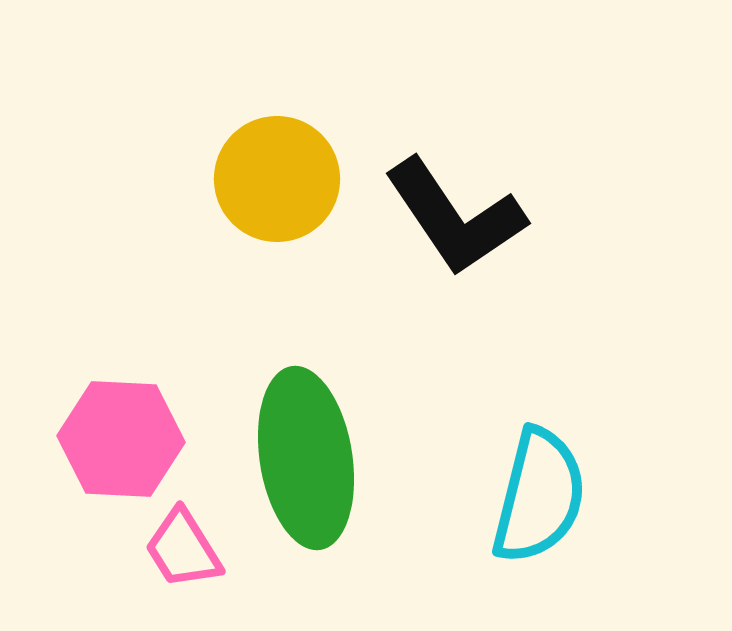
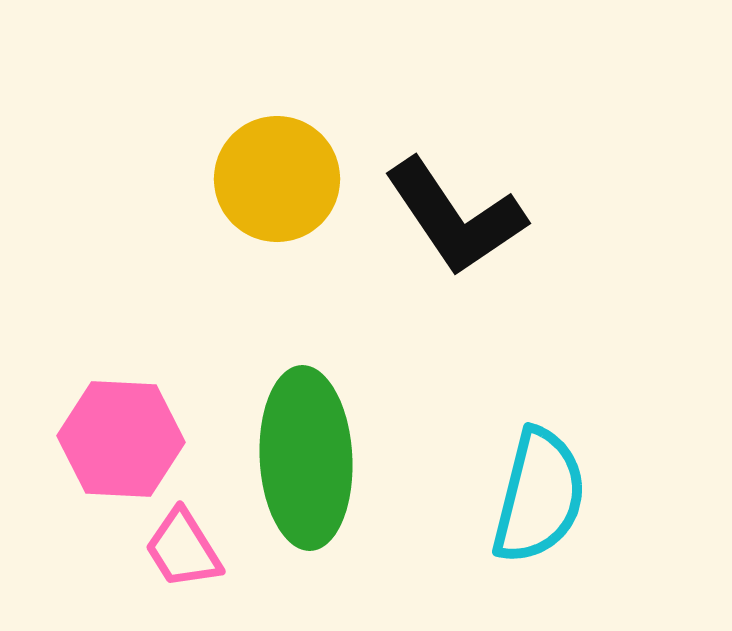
green ellipse: rotated 6 degrees clockwise
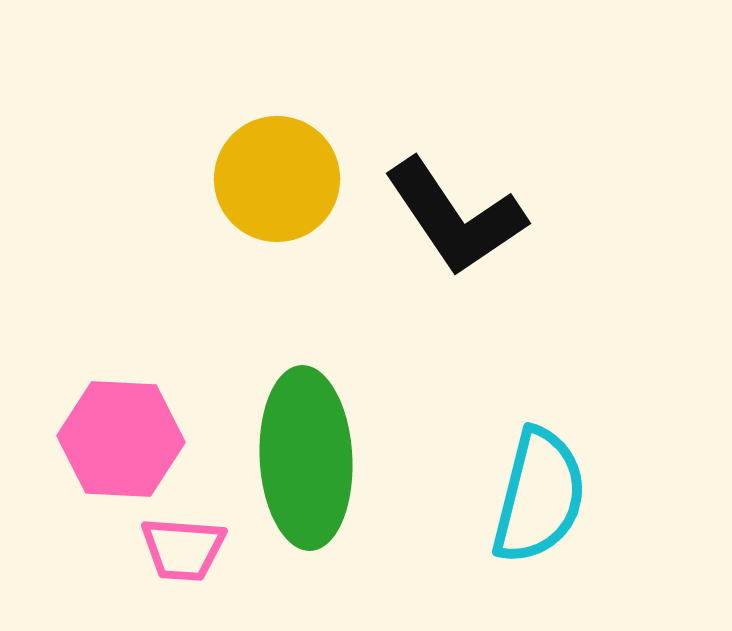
pink trapezoid: rotated 54 degrees counterclockwise
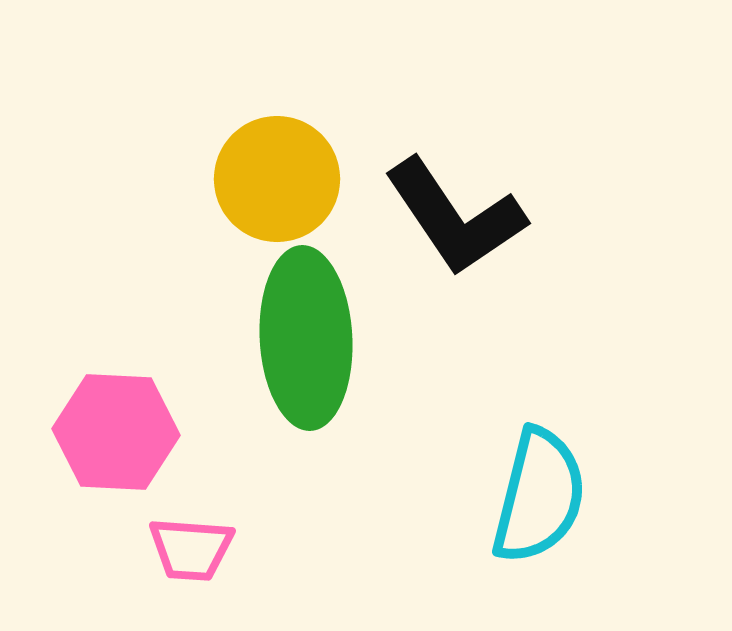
pink hexagon: moved 5 px left, 7 px up
green ellipse: moved 120 px up
pink trapezoid: moved 8 px right
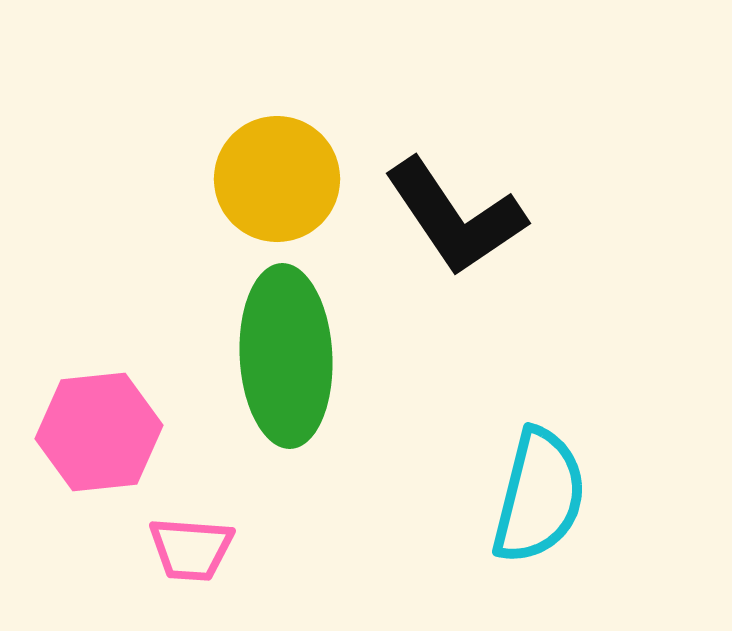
green ellipse: moved 20 px left, 18 px down
pink hexagon: moved 17 px left; rotated 9 degrees counterclockwise
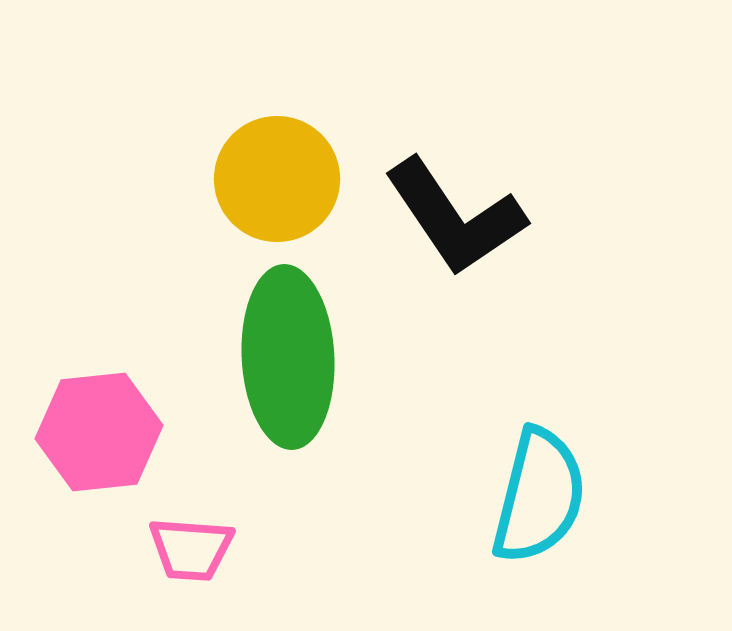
green ellipse: moved 2 px right, 1 px down
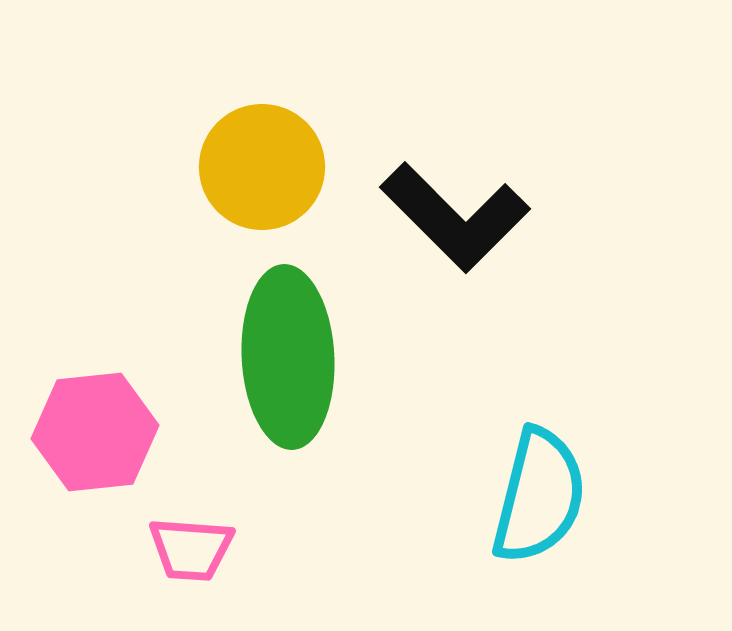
yellow circle: moved 15 px left, 12 px up
black L-shape: rotated 11 degrees counterclockwise
pink hexagon: moved 4 px left
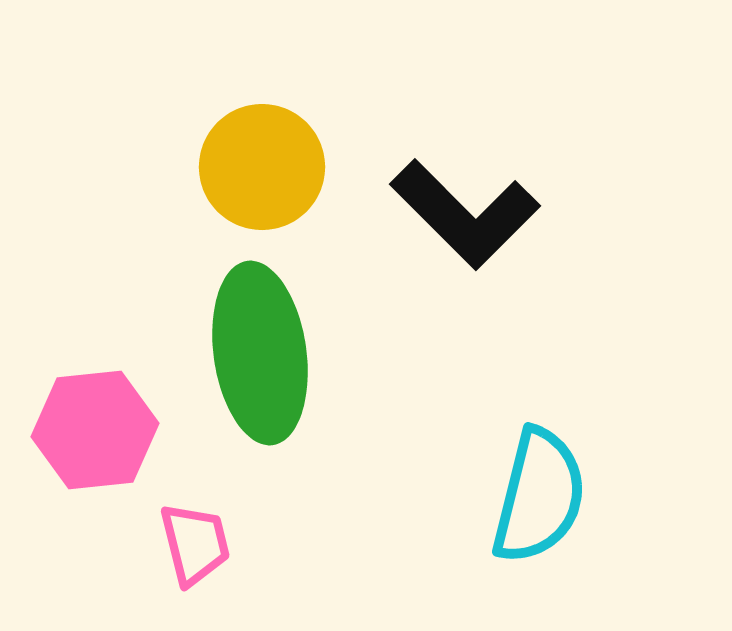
black L-shape: moved 10 px right, 3 px up
green ellipse: moved 28 px left, 4 px up; rotated 5 degrees counterclockwise
pink hexagon: moved 2 px up
pink trapezoid: moved 4 px right, 5 px up; rotated 108 degrees counterclockwise
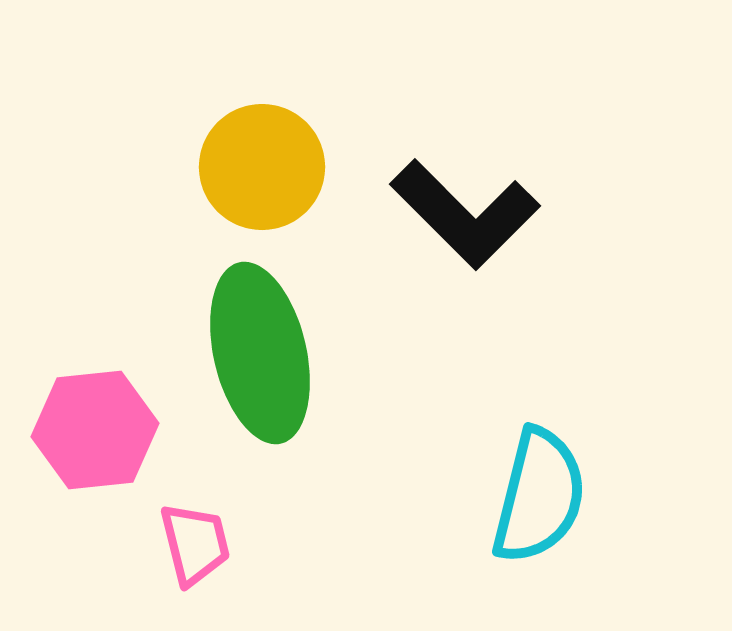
green ellipse: rotated 5 degrees counterclockwise
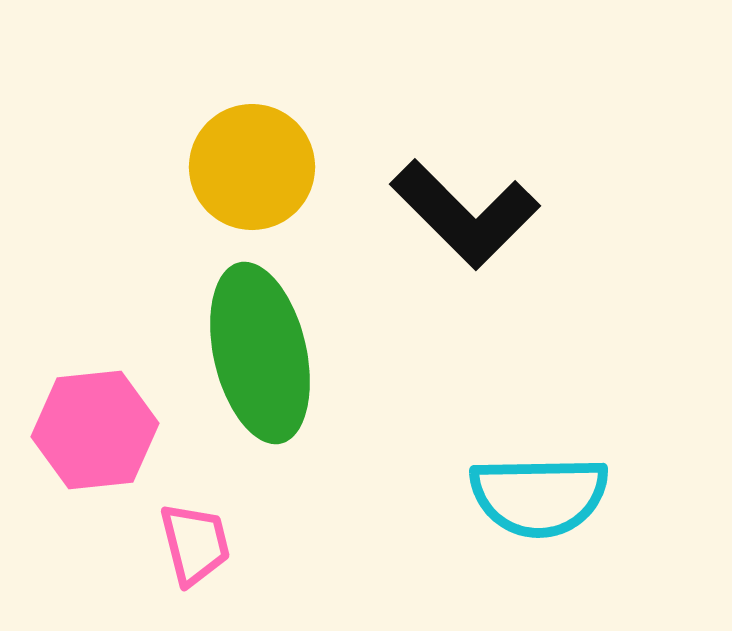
yellow circle: moved 10 px left
cyan semicircle: rotated 75 degrees clockwise
